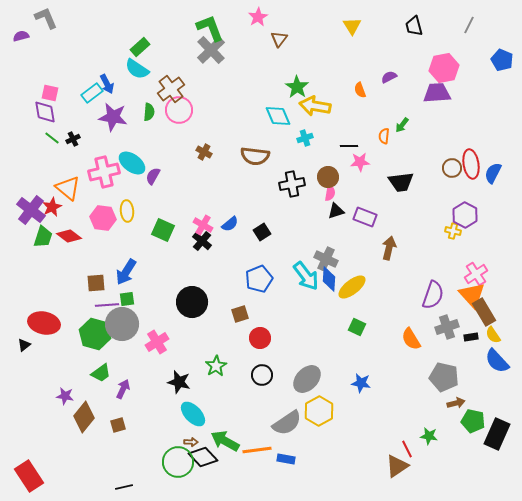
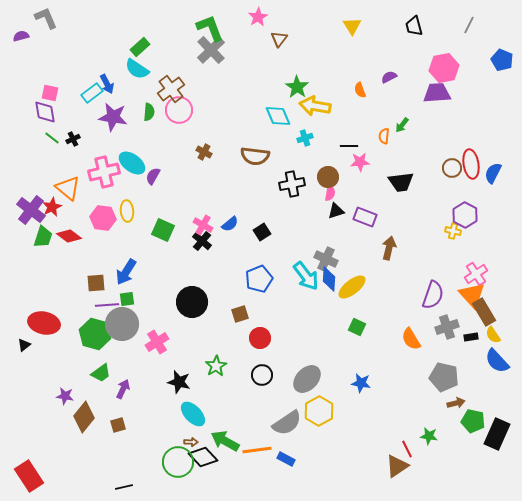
blue rectangle at (286, 459): rotated 18 degrees clockwise
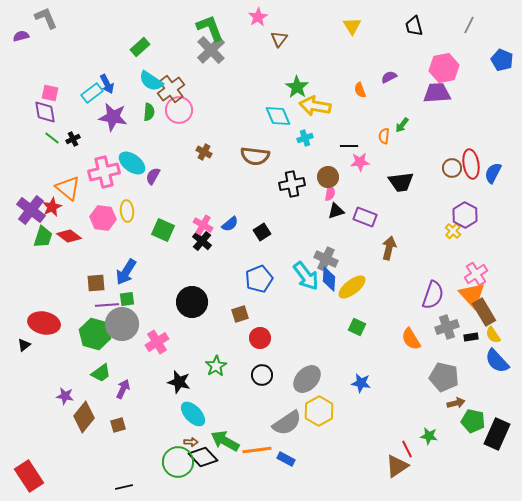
cyan semicircle at (137, 69): moved 14 px right, 12 px down
yellow cross at (453, 231): rotated 28 degrees clockwise
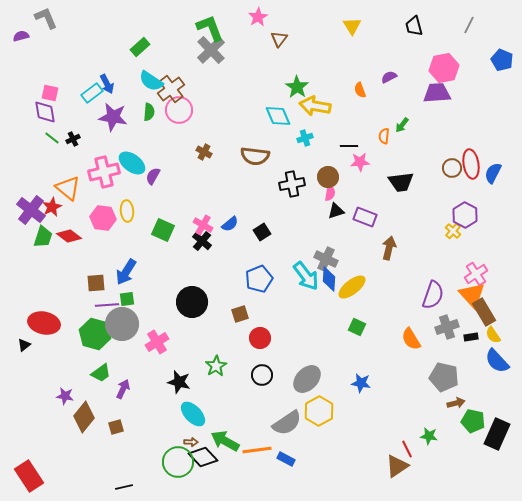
brown square at (118, 425): moved 2 px left, 2 px down
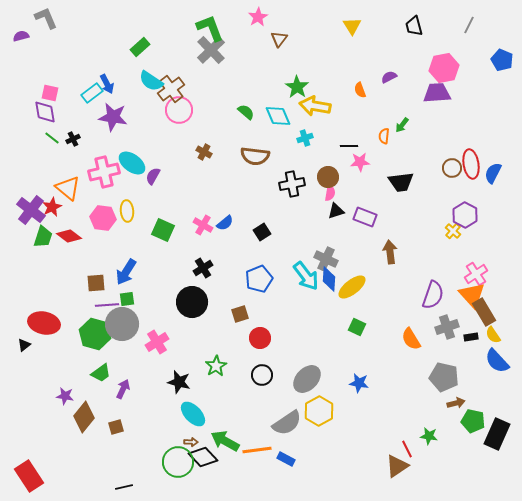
green semicircle at (149, 112): moved 97 px right; rotated 54 degrees counterclockwise
blue semicircle at (230, 224): moved 5 px left, 1 px up
black cross at (202, 241): moved 1 px right, 27 px down; rotated 18 degrees clockwise
brown arrow at (389, 248): moved 1 px right, 4 px down; rotated 20 degrees counterclockwise
blue star at (361, 383): moved 2 px left
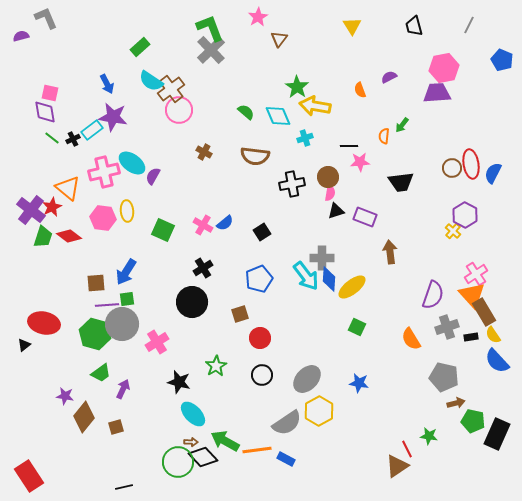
cyan rectangle at (92, 93): moved 37 px down
gray cross at (326, 259): moved 4 px left, 1 px up; rotated 25 degrees counterclockwise
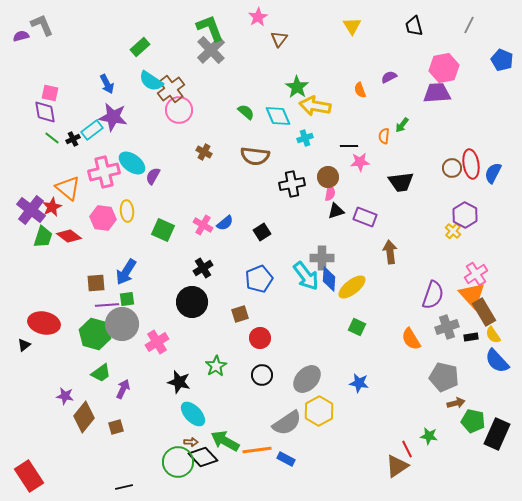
gray L-shape at (46, 18): moved 4 px left, 7 px down
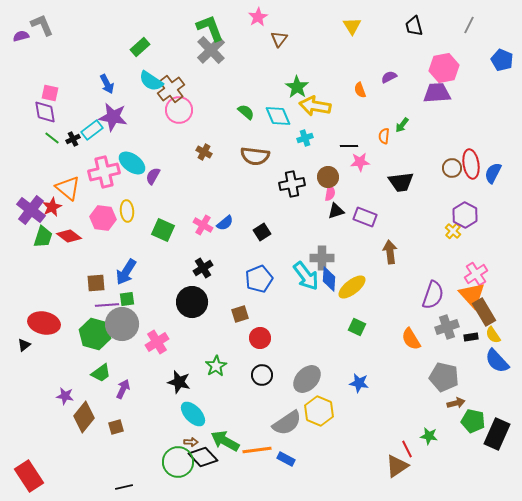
yellow hexagon at (319, 411): rotated 8 degrees counterclockwise
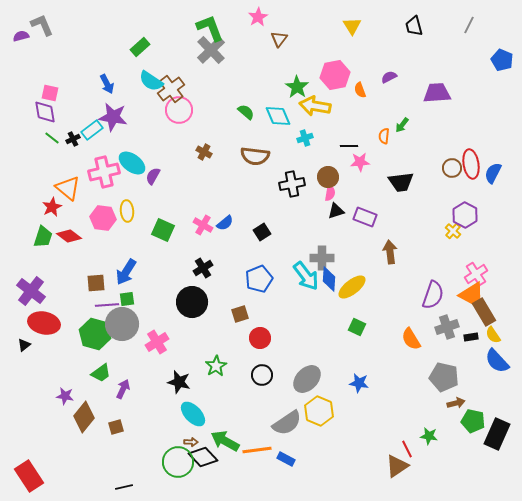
pink hexagon at (444, 68): moved 109 px left, 7 px down
purple cross at (31, 210): moved 81 px down
orange triangle at (472, 295): rotated 20 degrees counterclockwise
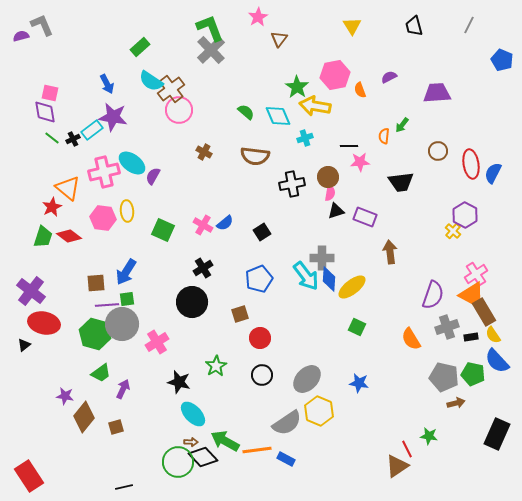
brown circle at (452, 168): moved 14 px left, 17 px up
green pentagon at (473, 421): moved 47 px up
